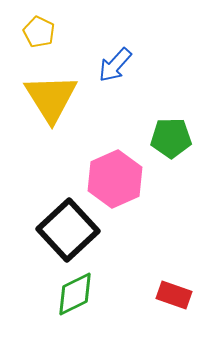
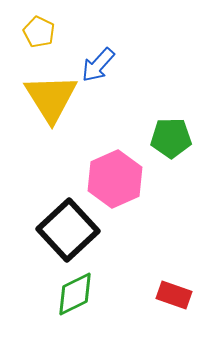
blue arrow: moved 17 px left
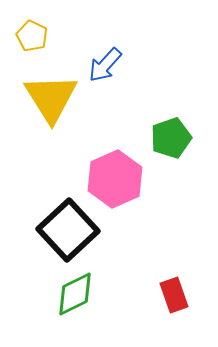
yellow pentagon: moved 7 px left, 4 px down
blue arrow: moved 7 px right
green pentagon: rotated 18 degrees counterclockwise
red rectangle: rotated 52 degrees clockwise
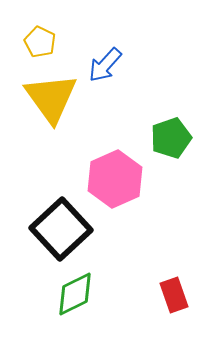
yellow pentagon: moved 8 px right, 6 px down
yellow triangle: rotated 4 degrees counterclockwise
black square: moved 7 px left, 1 px up
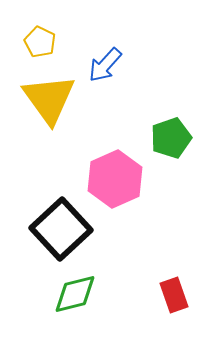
yellow triangle: moved 2 px left, 1 px down
green diamond: rotated 12 degrees clockwise
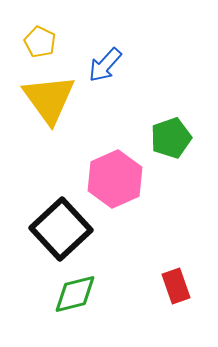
red rectangle: moved 2 px right, 9 px up
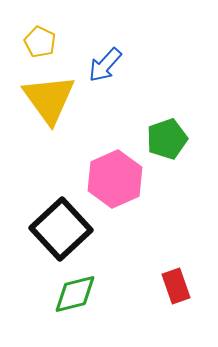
green pentagon: moved 4 px left, 1 px down
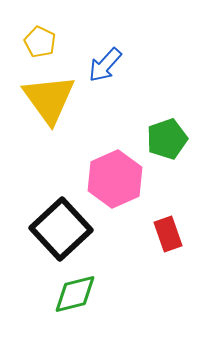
red rectangle: moved 8 px left, 52 px up
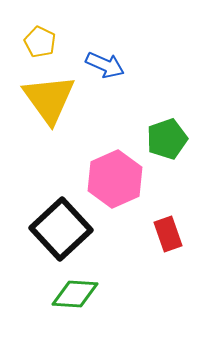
blue arrow: rotated 108 degrees counterclockwise
green diamond: rotated 18 degrees clockwise
